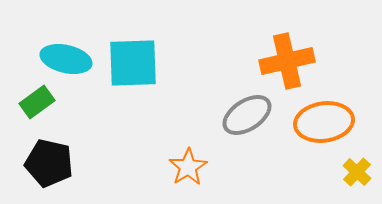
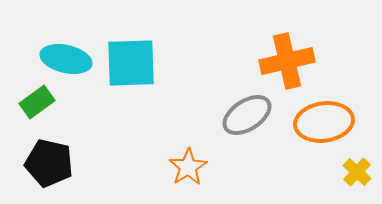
cyan square: moved 2 px left
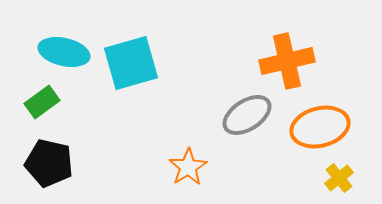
cyan ellipse: moved 2 px left, 7 px up
cyan square: rotated 14 degrees counterclockwise
green rectangle: moved 5 px right
orange ellipse: moved 4 px left, 5 px down; rotated 6 degrees counterclockwise
yellow cross: moved 18 px left, 6 px down; rotated 8 degrees clockwise
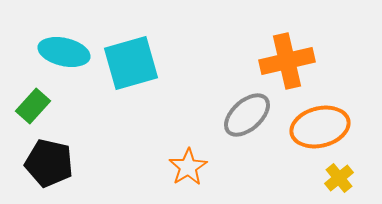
green rectangle: moved 9 px left, 4 px down; rotated 12 degrees counterclockwise
gray ellipse: rotated 9 degrees counterclockwise
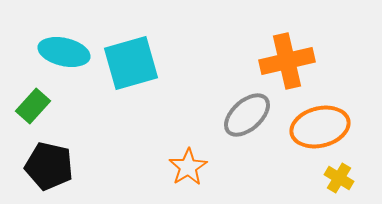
black pentagon: moved 3 px down
yellow cross: rotated 20 degrees counterclockwise
